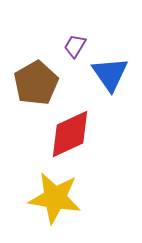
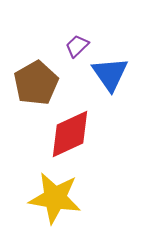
purple trapezoid: moved 2 px right; rotated 15 degrees clockwise
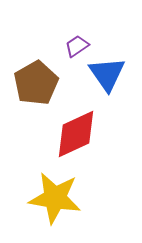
purple trapezoid: rotated 10 degrees clockwise
blue triangle: moved 3 px left
red diamond: moved 6 px right
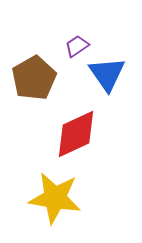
brown pentagon: moved 2 px left, 5 px up
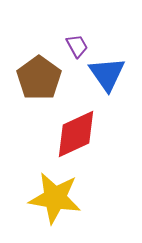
purple trapezoid: rotated 95 degrees clockwise
brown pentagon: moved 5 px right; rotated 6 degrees counterclockwise
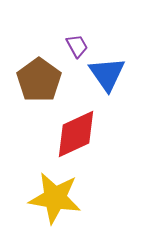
brown pentagon: moved 2 px down
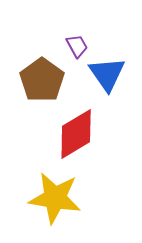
brown pentagon: moved 3 px right
red diamond: rotated 6 degrees counterclockwise
